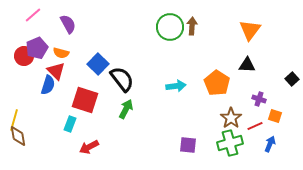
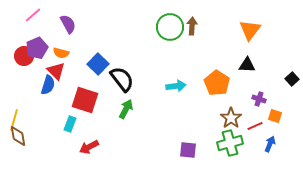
purple square: moved 5 px down
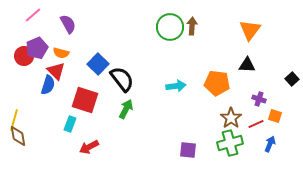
orange pentagon: rotated 25 degrees counterclockwise
red line: moved 1 px right, 2 px up
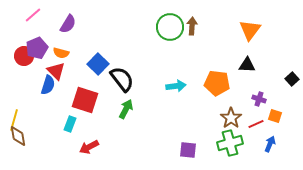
purple semicircle: rotated 60 degrees clockwise
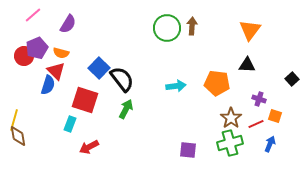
green circle: moved 3 px left, 1 px down
blue square: moved 1 px right, 4 px down
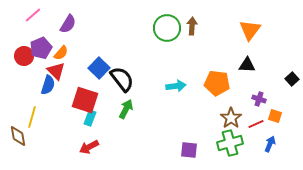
purple pentagon: moved 4 px right
orange semicircle: rotated 63 degrees counterclockwise
yellow line: moved 18 px right, 3 px up
cyan rectangle: moved 20 px right, 6 px up
purple square: moved 1 px right
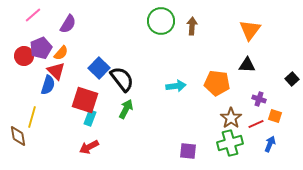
green circle: moved 6 px left, 7 px up
purple square: moved 1 px left, 1 px down
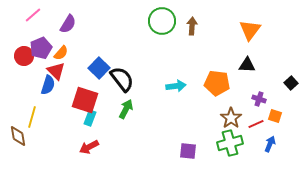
green circle: moved 1 px right
black square: moved 1 px left, 4 px down
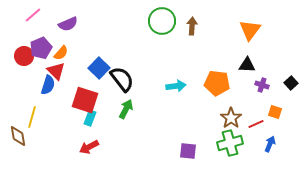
purple semicircle: rotated 36 degrees clockwise
purple cross: moved 3 px right, 14 px up
orange square: moved 4 px up
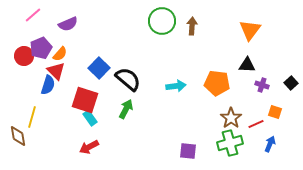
orange semicircle: moved 1 px left, 1 px down
black semicircle: moved 6 px right; rotated 12 degrees counterclockwise
cyan rectangle: rotated 56 degrees counterclockwise
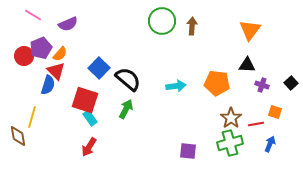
pink line: rotated 72 degrees clockwise
red line: rotated 14 degrees clockwise
red arrow: rotated 30 degrees counterclockwise
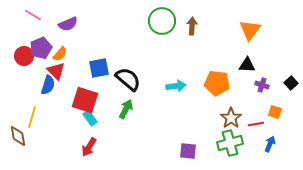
blue square: rotated 35 degrees clockwise
